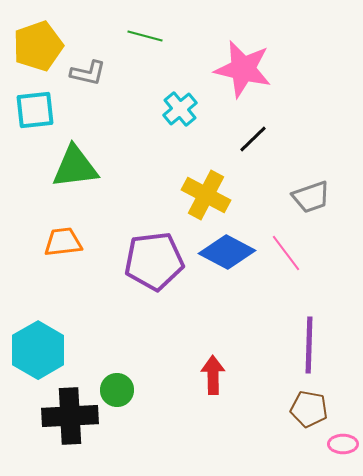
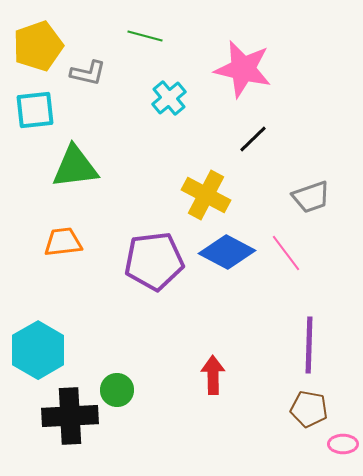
cyan cross: moved 11 px left, 11 px up
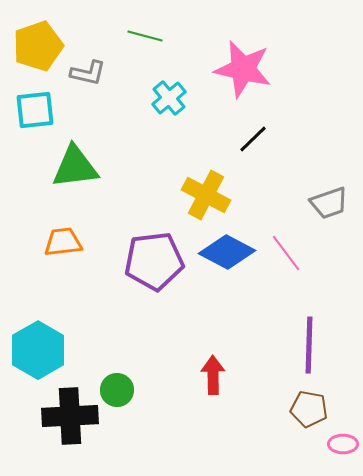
gray trapezoid: moved 18 px right, 6 px down
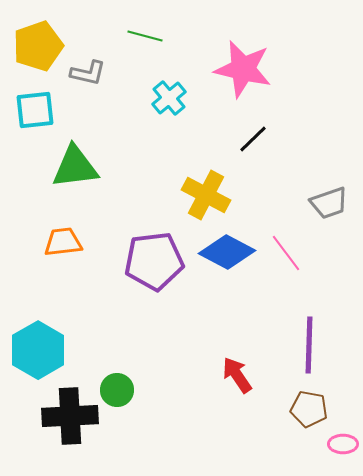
red arrow: moved 24 px right; rotated 33 degrees counterclockwise
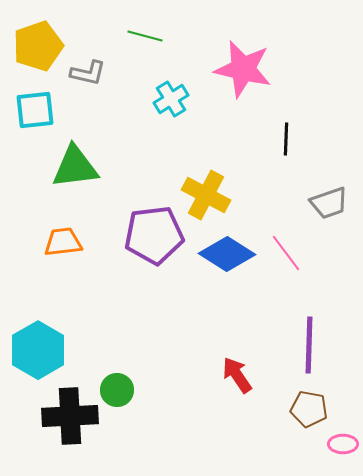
cyan cross: moved 2 px right, 1 px down; rotated 8 degrees clockwise
black line: moved 33 px right; rotated 44 degrees counterclockwise
blue diamond: moved 2 px down; rotated 4 degrees clockwise
purple pentagon: moved 26 px up
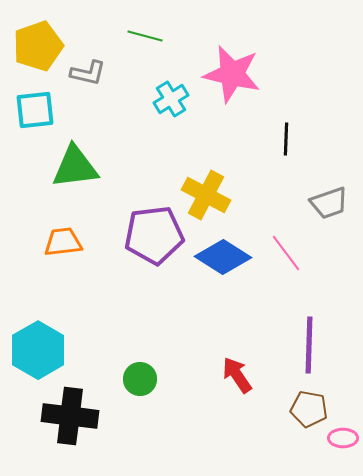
pink star: moved 11 px left, 5 px down
blue diamond: moved 4 px left, 3 px down
green circle: moved 23 px right, 11 px up
black cross: rotated 10 degrees clockwise
pink ellipse: moved 6 px up
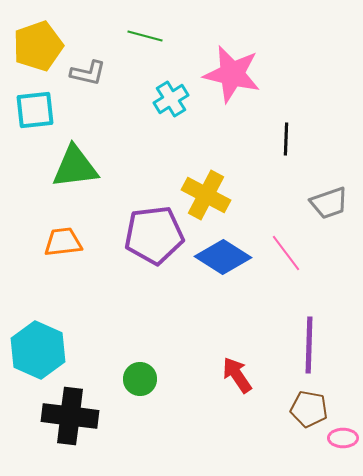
cyan hexagon: rotated 6 degrees counterclockwise
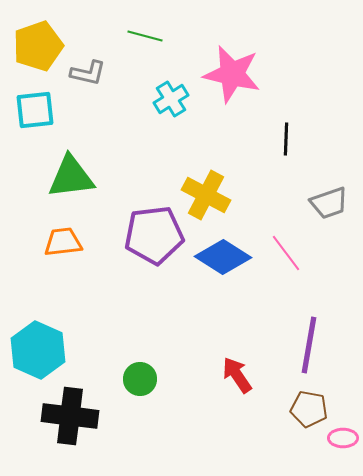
green triangle: moved 4 px left, 10 px down
purple line: rotated 8 degrees clockwise
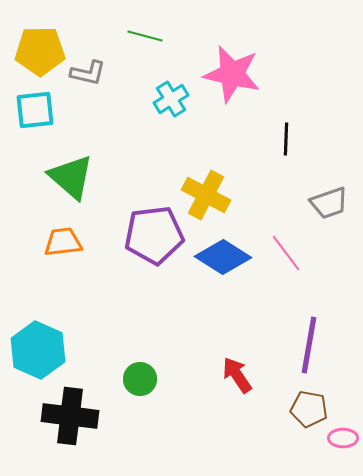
yellow pentagon: moved 2 px right, 5 px down; rotated 18 degrees clockwise
green triangle: rotated 48 degrees clockwise
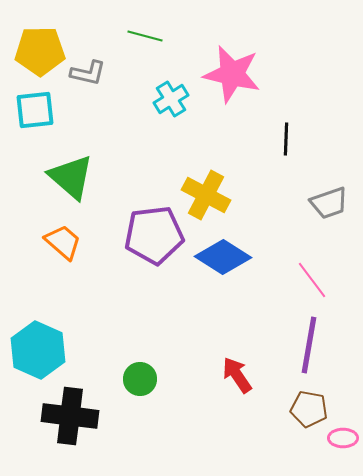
orange trapezoid: rotated 48 degrees clockwise
pink line: moved 26 px right, 27 px down
